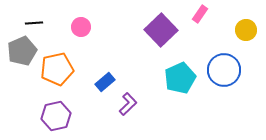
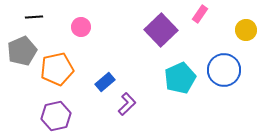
black line: moved 6 px up
purple L-shape: moved 1 px left
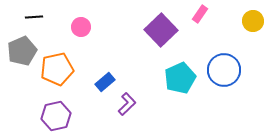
yellow circle: moved 7 px right, 9 px up
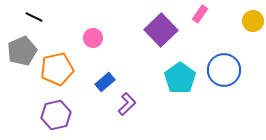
black line: rotated 30 degrees clockwise
pink circle: moved 12 px right, 11 px down
cyan pentagon: rotated 12 degrees counterclockwise
purple hexagon: moved 1 px up
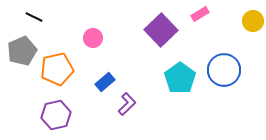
pink rectangle: rotated 24 degrees clockwise
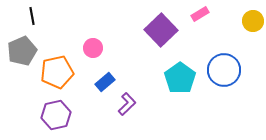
black line: moved 2 px left, 1 px up; rotated 54 degrees clockwise
pink circle: moved 10 px down
orange pentagon: moved 3 px down
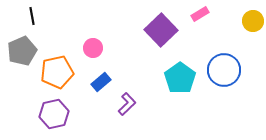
blue rectangle: moved 4 px left
purple hexagon: moved 2 px left, 1 px up
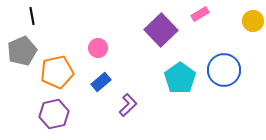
pink circle: moved 5 px right
purple L-shape: moved 1 px right, 1 px down
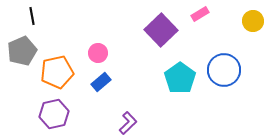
pink circle: moved 5 px down
purple L-shape: moved 18 px down
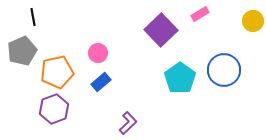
black line: moved 1 px right, 1 px down
purple hexagon: moved 5 px up; rotated 8 degrees counterclockwise
